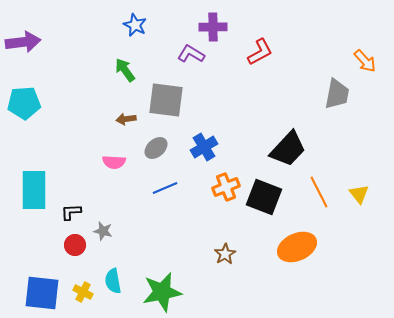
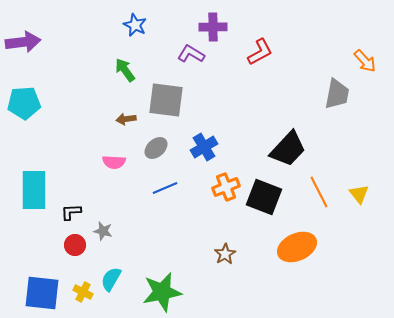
cyan semicircle: moved 2 px left, 2 px up; rotated 40 degrees clockwise
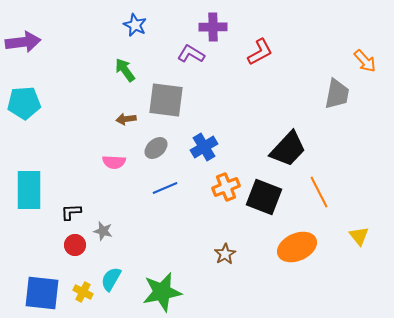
cyan rectangle: moved 5 px left
yellow triangle: moved 42 px down
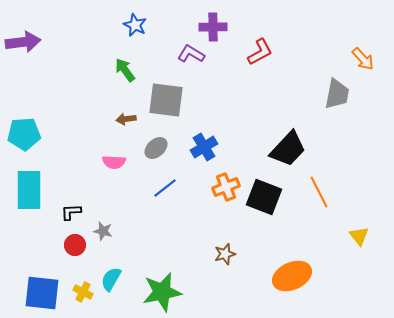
orange arrow: moved 2 px left, 2 px up
cyan pentagon: moved 31 px down
blue line: rotated 15 degrees counterclockwise
orange ellipse: moved 5 px left, 29 px down
brown star: rotated 15 degrees clockwise
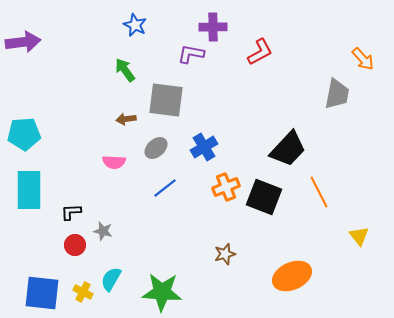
purple L-shape: rotated 20 degrees counterclockwise
green star: rotated 15 degrees clockwise
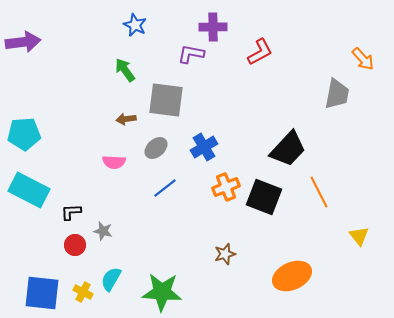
cyan rectangle: rotated 63 degrees counterclockwise
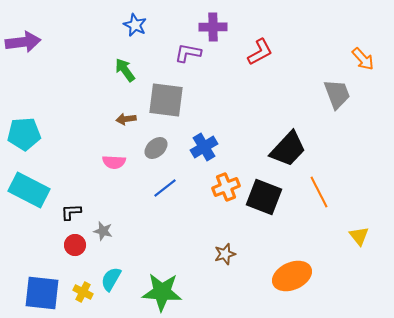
purple L-shape: moved 3 px left, 1 px up
gray trapezoid: rotated 32 degrees counterclockwise
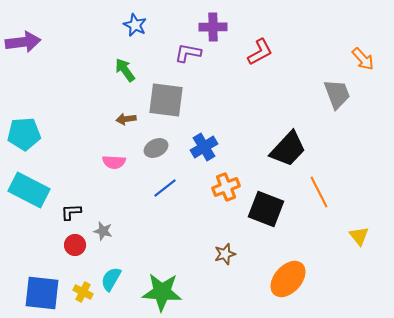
gray ellipse: rotated 15 degrees clockwise
black square: moved 2 px right, 12 px down
orange ellipse: moved 4 px left, 3 px down; rotated 24 degrees counterclockwise
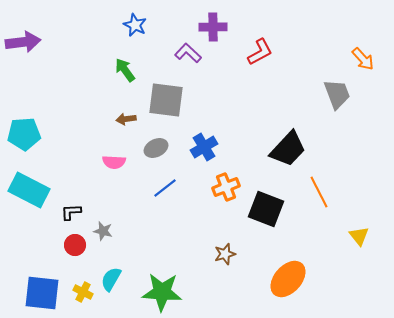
purple L-shape: rotated 32 degrees clockwise
